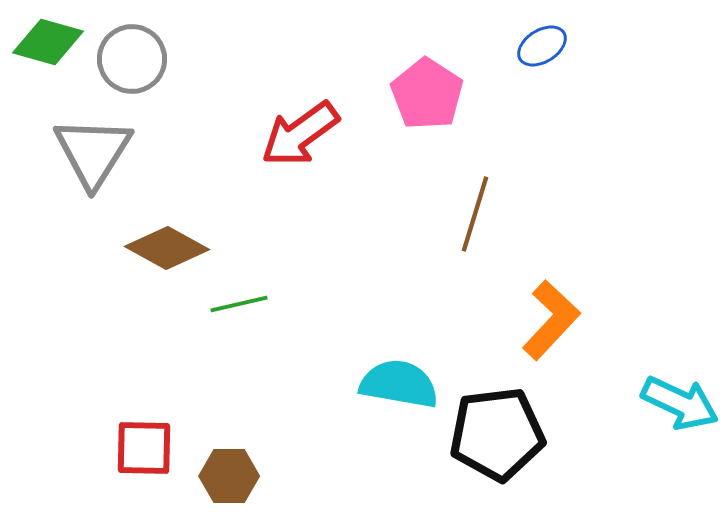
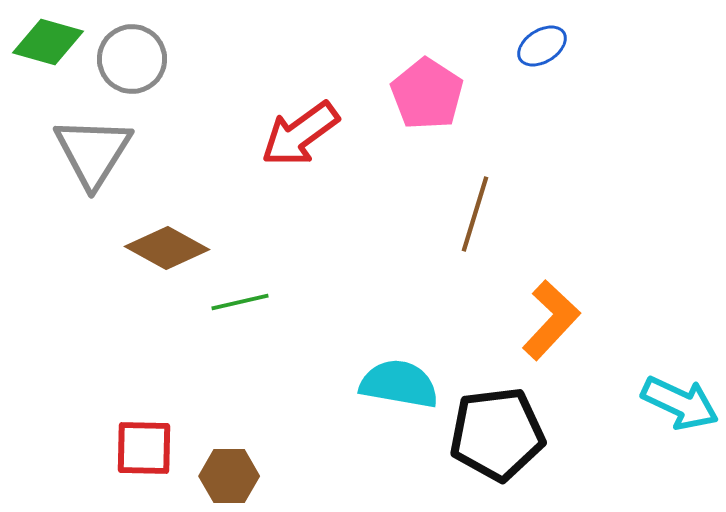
green line: moved 1 px right, 2 px up
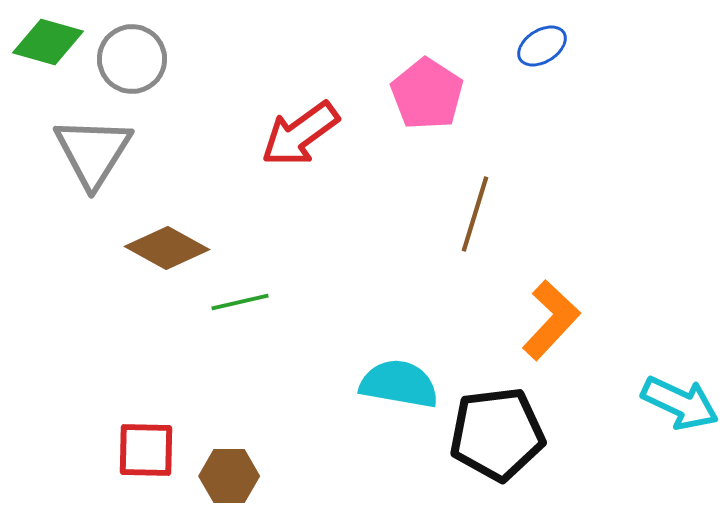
red square: moved 2 px right, 2 px down
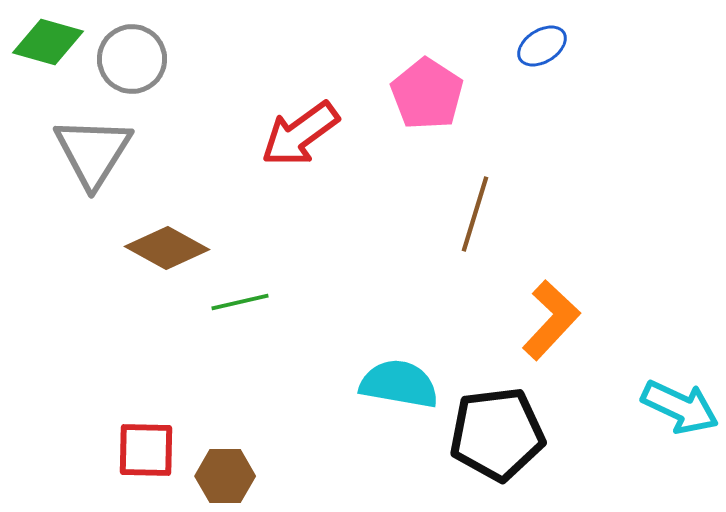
cyan arrow: moved 4 px down
brown hexagon: moved 4 px left
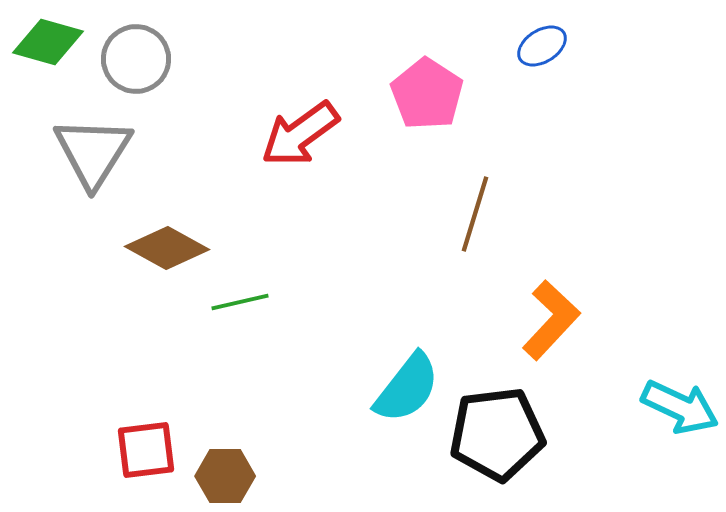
gray circle: moved 4 px right
cyan semicircle: moved 8 px right, 4 px down; rotated 118 degrees clockwise
red square: rotated 8 degrees counterclockwise
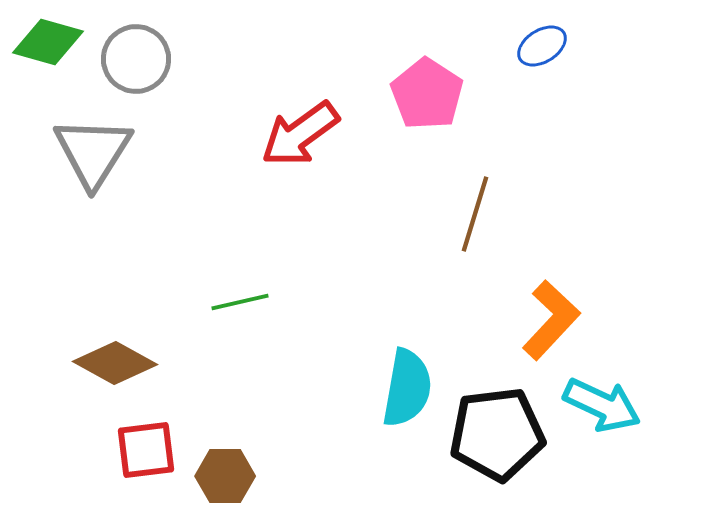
brown diamond: moved 52 px left, 115 px down
cyan semicircle: rotated 28 degrees counterclockwise
cyan arrow: moved 78 px left, 2 px up
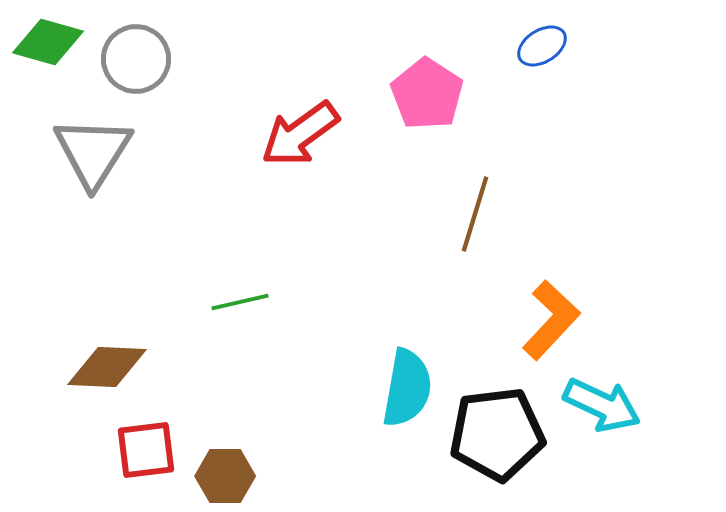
brown diamond: moved 8 px left, 4 px down; rotated 26 degrees counterclockwise
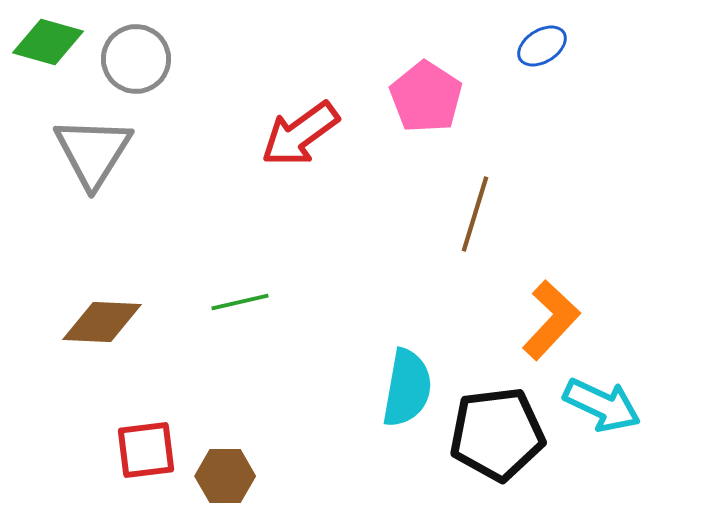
pink pentagon: moved 1 px left, 3 px down
brown diamond: moved 5 px left, 45 px up
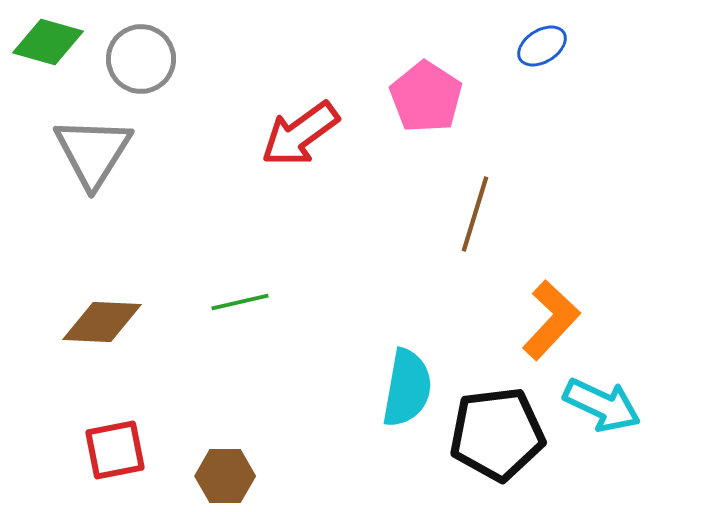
gray circle: moved 5 px right
red square: moved 31 px left; rotated 4 degrees counterclockwise
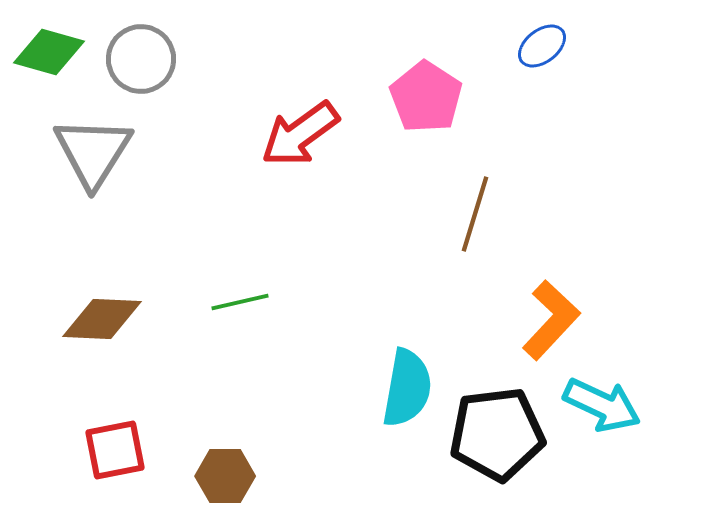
green diamond: moved 1 px right, 10 px down
blue ellipse: rotated 6 degrees counterclockwise
brown diamond: moved 3 px up
